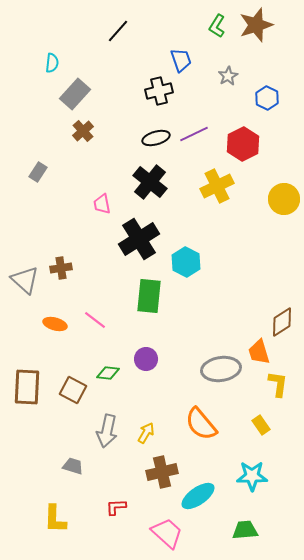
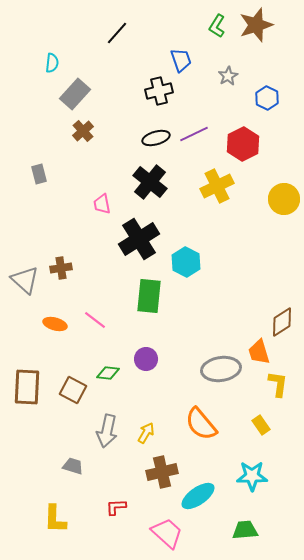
black line at (118, 31): moved 1 px left, 2 px down
gray rectangle at (38, 172): moved 1 px right, 2 px down; rotated 48 degrees counterclockwise
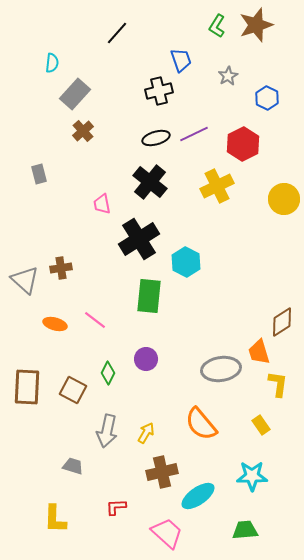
green diamond at (108, 373): rotated 70 degrees counterclockwise
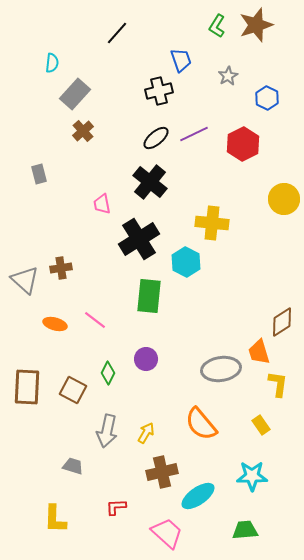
black ellipse at (156, 138): rotated 24 degrees counterclockwise
yellow cross at (217, 186): moved 5 px left, 37 px down; rotated 32 degrees clockwise
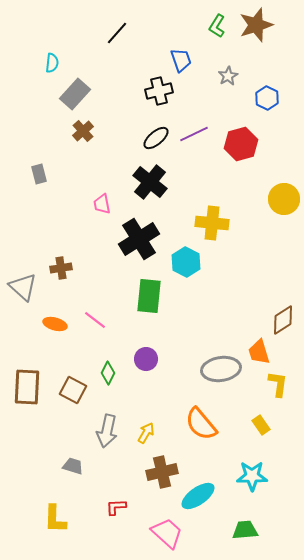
red hexagon at (243, 144): moved 2 px left; rotated 12 degrees clockwise
gray triangle at (25, 280): moved 2 px left, 7 px down
brown diamond at (282, 322): moved 1 px right, 2 px up
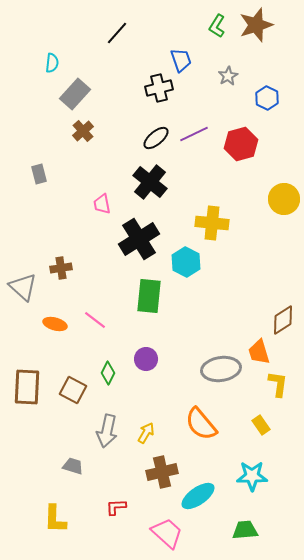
black cross at (159, 91): moved 3 px up
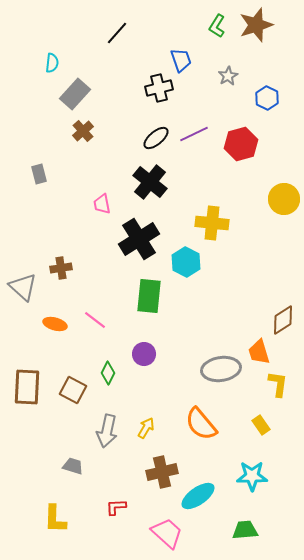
purple circle at (146, 359): moved 2 px left, 5 px up
yellow arrow at (146, 433): moved 5 px up
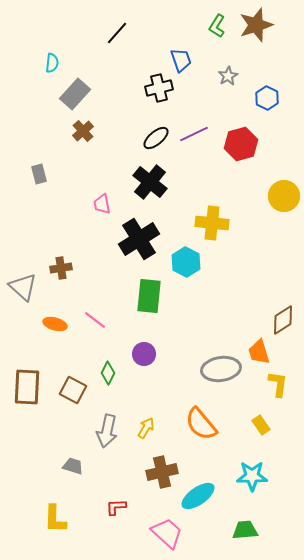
yellow circle at (284, 199): moved 3 px up
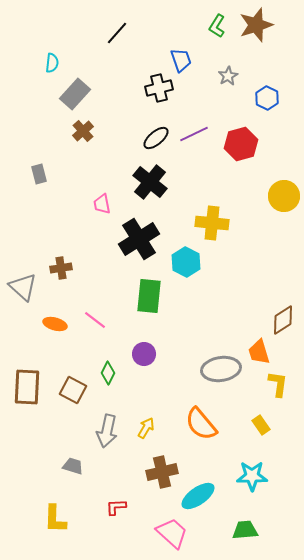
pink trapezoid at (167, 533): moved 5 px right
